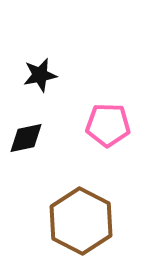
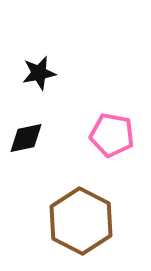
black star: moved 1 px left, 2 px up
pink pentagon: moved 4 px right, 10 px down; rotated 9 degrees clockwise
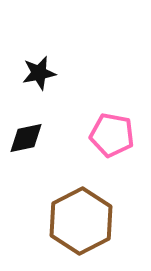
brown hexagon: rotated 6 degrees clockwise
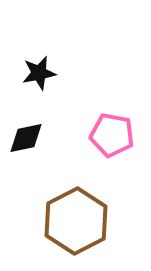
brown hexagon: moved 5 px left
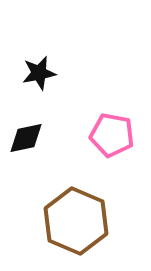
brown hexagon: rotated 10 degrees counterclockwise
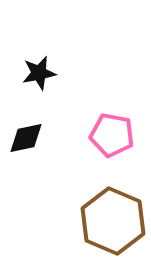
brown hexagon: moved 37 px right
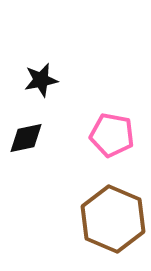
black star: moved 2 px right, 7 px down
brown hexagon: moved 2 px up
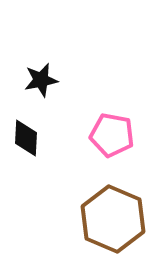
black diamond: rotated 75 degrees counterclockwise
